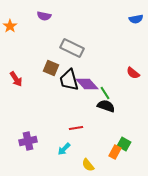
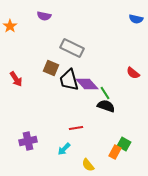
blue semicircle: rotated 24 degrees clockwise
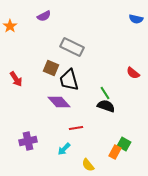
purple semicircle: rotated 40 degrees counterclockwise
gray rectangle: moved 1 px up
purple diamond: moved 28 px left, 18 px down
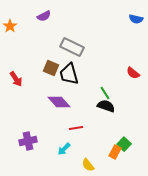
black trapezoid: moved 6 px up
green square: rotated 16 degrees clockwise
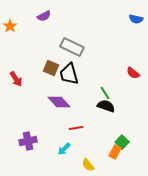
green square: moved 2 px left, 2 px up
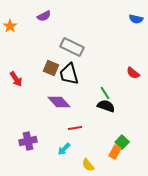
red line: moved 1 px left
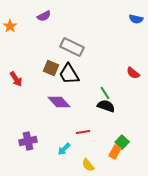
black trapezoid: rotated 15 degrees counterclockwise
red line: moved 8 px right, 4 px down
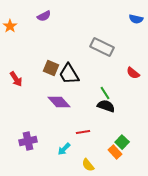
gray rectangle: moved 30 px right
orange rectangle: rotated 72 degrees counterclockwise
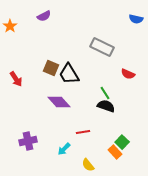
red semicircle: moved 5 px left, 1 px down; rotated 16 degrees counterclockwise
